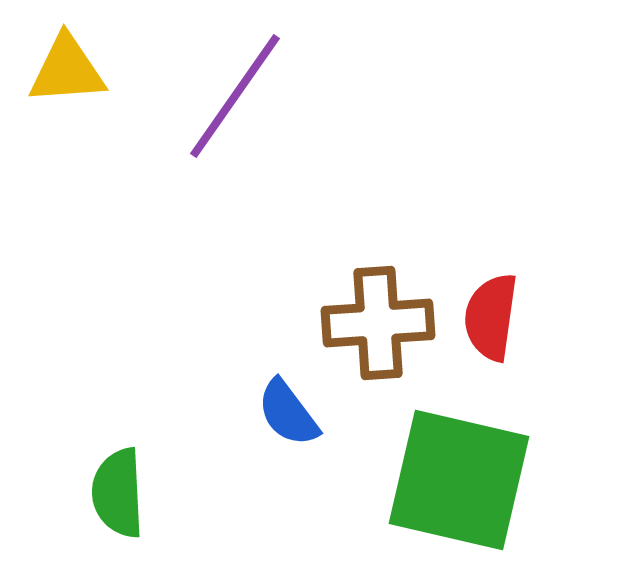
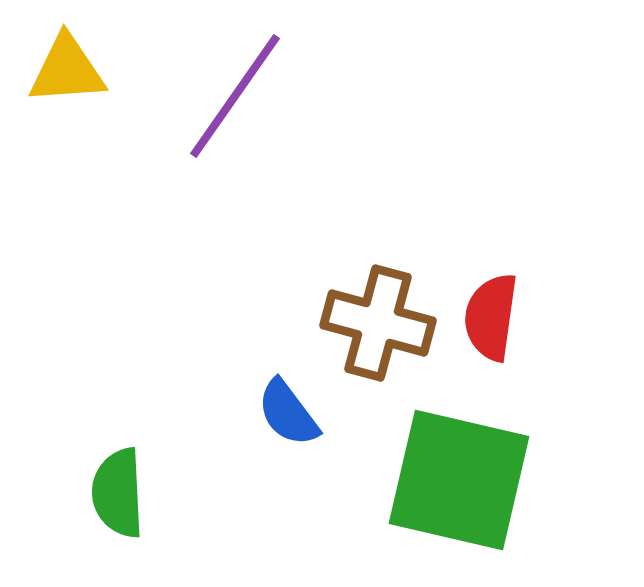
brown cross: rotated 19 degrees clockwise
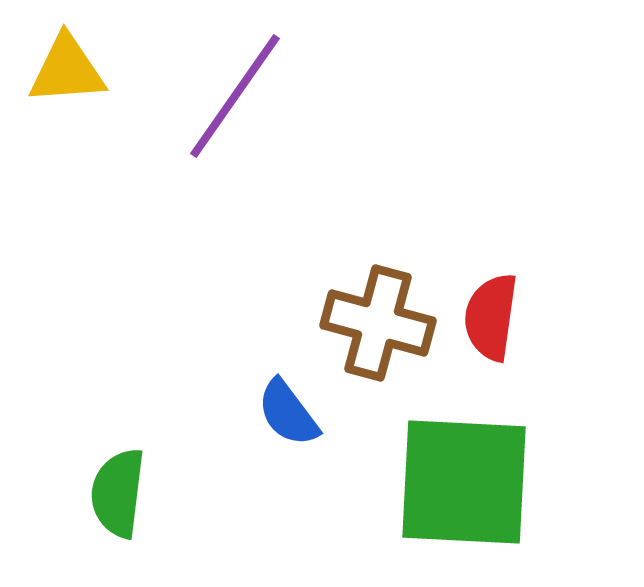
green square: moved 5 px right, 2 px down; rotated 10 degrees counterclockwise
green semicircle: rotated 10 degrees clockwise
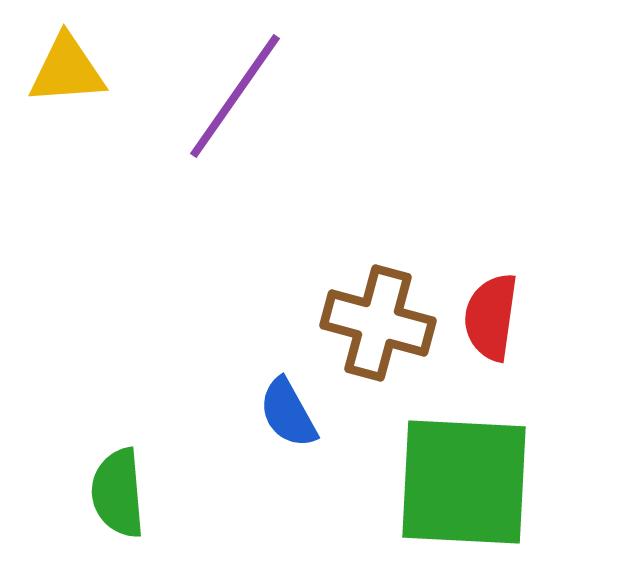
blue semicircle: rotated 8 degrees clockwise
green semicircle: rotated 12 degrees counterclockwise
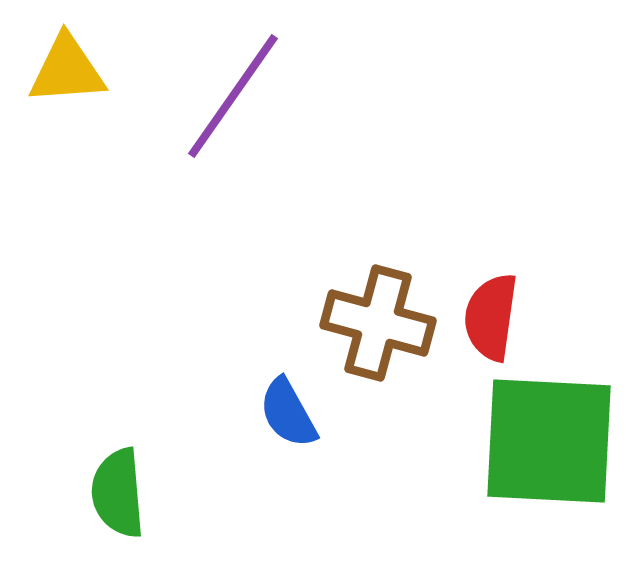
purple line: moved 2 px left
green square: moved 85 px right, 41 px up
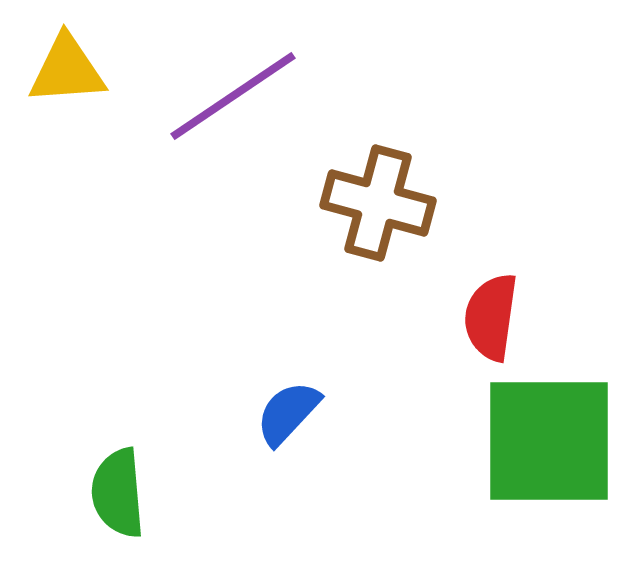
purple line: rotated 21 degrees clockwise
brown cross: moved 120 px up
blue semicircle: rotated 72 degrees clockwise
green square: rotated 3 degrees counterclockwise
